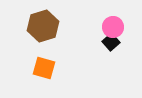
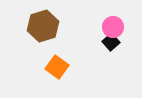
orange square: moved 13 px right, 1 px up; rotated 20 degrees clockwise
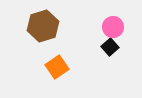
black square: moved 1 px left, 5 px down
orange square: rotated 20 degrees clockwise
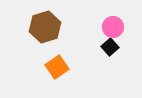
brown hexagon: moved 2 px right, 1 px down
